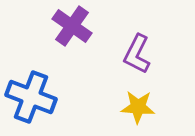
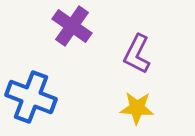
yellow star: moved 1 px left, 1 px down
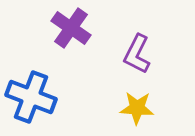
purple cross: moved 1 px left, 2 px down
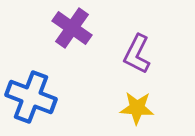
purple cross: moved 1 px right
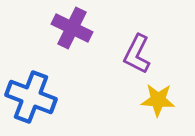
purple cross: rotated 9 degrees counterclockwise
yellow star: moved 21 px right, 8 px up
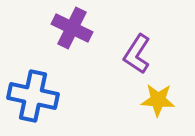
purple L-shape: rotated 6 degrees clockwise
blue cross: moved 2 px right, 1 px up; rotated 9 degrees counterclockwise
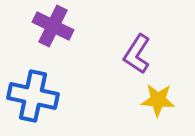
purple cross: moved 19 px left, 2 px up
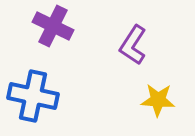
purple L-shape: moved 4 px left, 9 px up
